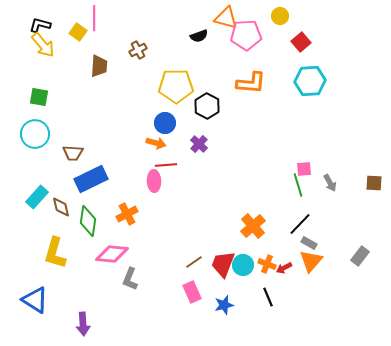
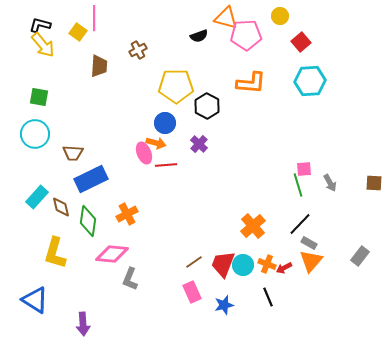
pink ellipse at (154, 181): moved 10 px left, 28 px up; rotated 20 degrees counterclockwise
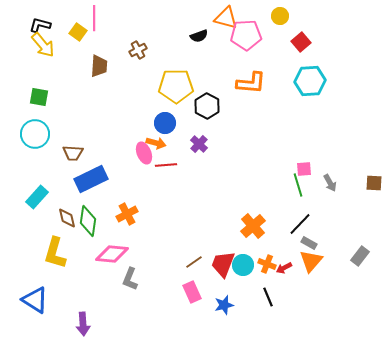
brown diamond at (61, 207): moved 6 px right, 11 px down
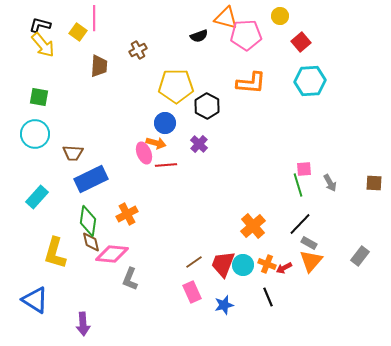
brown diamond at (67, 218): moved 24 px right, 24 px down
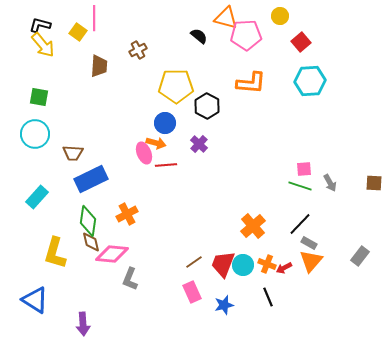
black semicircle at (199, 36): rotated 120 degrees counterclockwise
green line at (298, 185): moved 2 px right, 1 px down; rotated 55 degrees counterclockwise
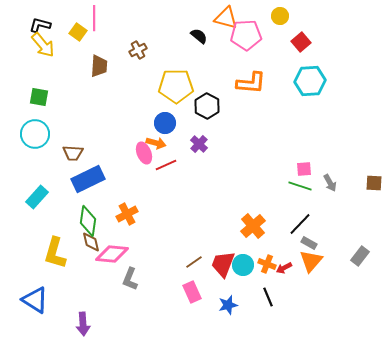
red line at (166, 165): rotated 20 degrees counterclockwise
blue rectangle at (91, 179): moved 3 px left
blue star at (224, 305): moved 4 px right
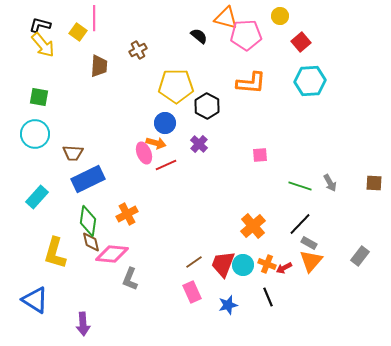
pink square at (304, 169): moved 44 px left, 14 px up
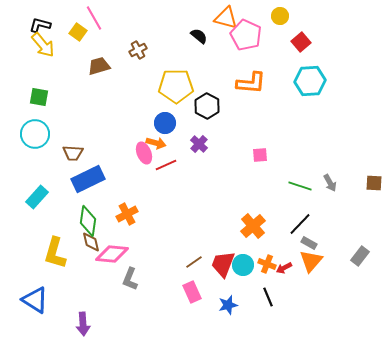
pink line at (94, 18): rotated 30 degrees counterclockwise
pink pentagon at (246, 35): rotated 28 degrees clockwise
brown trapezoid at (99, 66): rotated 110 degrees counterclockwise
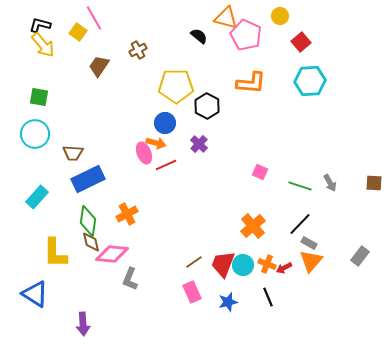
brown trapezoid at (99, 66): rotated 40 degrees counterclockwise
pink square at (260, 155): moved 17 px down; rotated 28 degrees clockwise
yellow L-shape at (55, 253): rotated 16 degrees counterclockwise
blue triangle at (35, 300): moved 6 px up
blue star at (228, 305): moved 3 px up
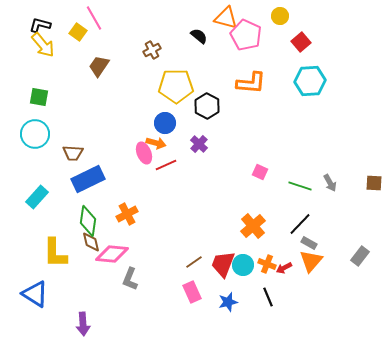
brown cross at (138, 50): moved 14 px right
